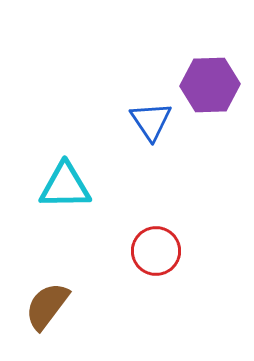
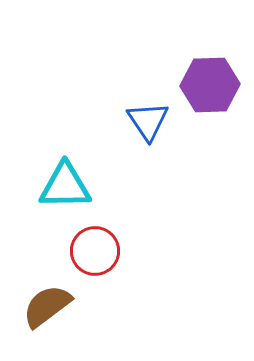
blue triangle: moved 3 px left
red circle: moved 61 px left
brown semicircle: rotated 16 degrees clockwise
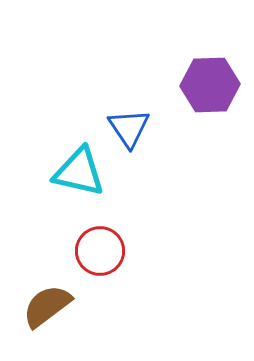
blue triangle: moved 19 px left, 7 px down
cyan triangle: moved 14 px right, 14 px up; rotated 14 degrees clockwise
red circle: moved 5 px right
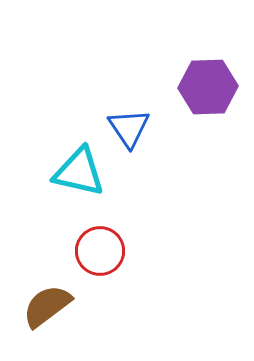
purple hexagon: moved 2 px left, 2 px down
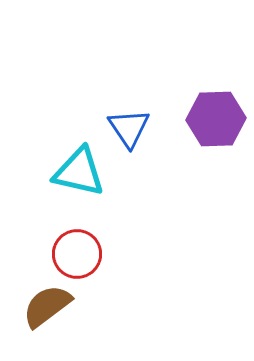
purple hexagon: moved 8 px right, 32 px down
red circle: moved 23 px left, 3 px down
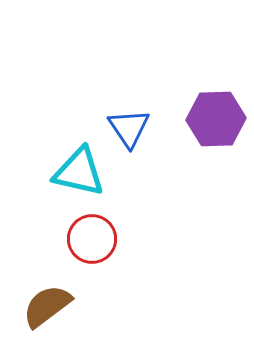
red circle: moved 15 px right, 15 px up
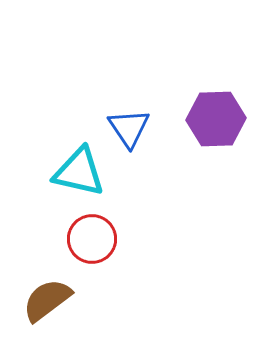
brown semicircle: moved 6 px up
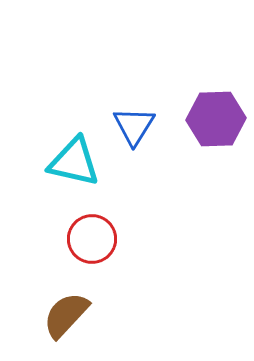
blue triangle: moved 5 px right, 2 px up; rotated 6 degrees clockwise
cyan triangle: moved 5 px left, 10 px up
brown semicircle: moved 19 px right, 15 px down; rotated 10 degrees counterclockwise
